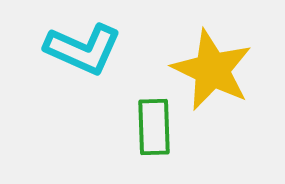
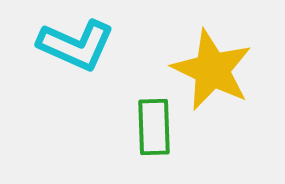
cyan L-shape: moved 7 px left, 4 px up
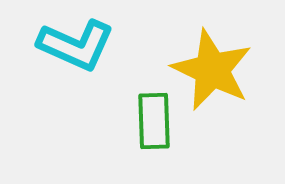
green rectangle: moved 6 px up
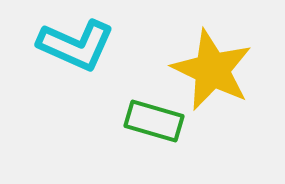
green rectangle: rotated 72 degrees counterclockwise
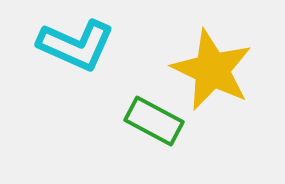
green rectangle: rotated 12 degrees clockwise
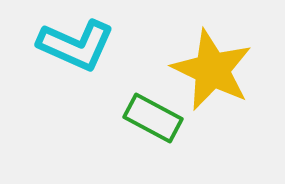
green rectangle: moved 1 px left, 3 px up
